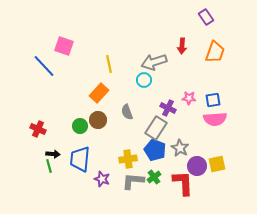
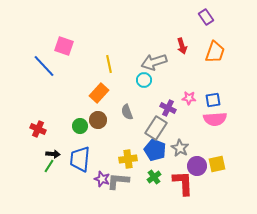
red arrow: rotated 21 degrees counterclockwise
green line: rotated 48 degrees clockwise
gray L-shape: moved 15 px left
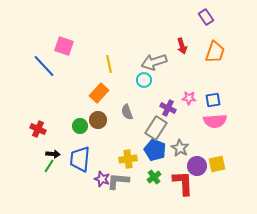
pink semicircle: moved 2 px down
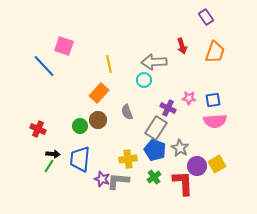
gray arrow: rotated 15 degrees clockwise
yellow square: rotated 18 degrees counterclockwise
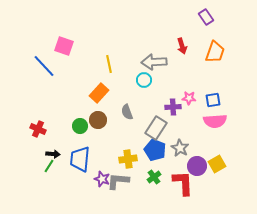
purple cross: moved 5 px right, 1 px up; rotated 28 degrees counterclockwise
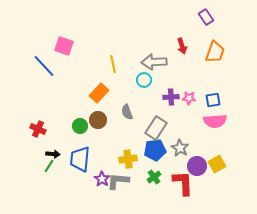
yellow line: moved 4 px right
purple cross: moved 2 px left, 10 px up
blue pentagon: rotated 30 degrees counterclockwise
purple star: rotated 14 degrees clockwise
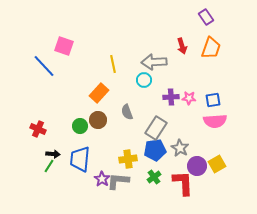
orange trapezoid: moved 4 px left, 4 px up
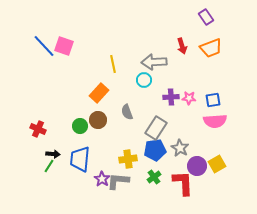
orange trapezoid: rotated 50 degrees clockwise
blue line: moved 20 px up
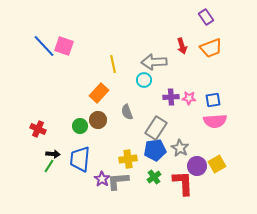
gray L-shape: rotated 10 degrees counterclockwise
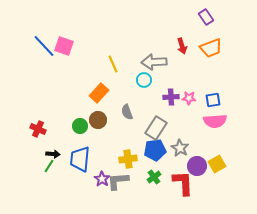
yellow line: rotated 12 degrees counterclockwise
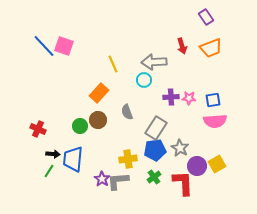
blue trapezoid: moved 7 px left
green line: moved 5 px down
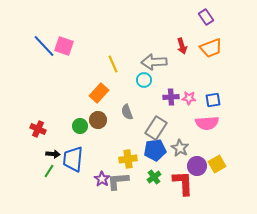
pink semicircle: moved 8 px left, 2 px down
